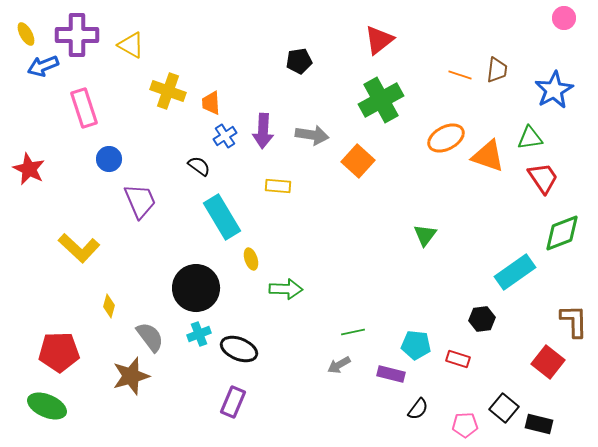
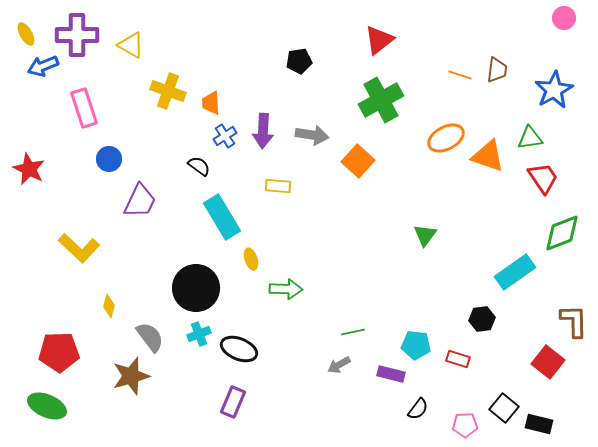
purple trapezoid at (140, 201): rotated 48 degrees clockwise
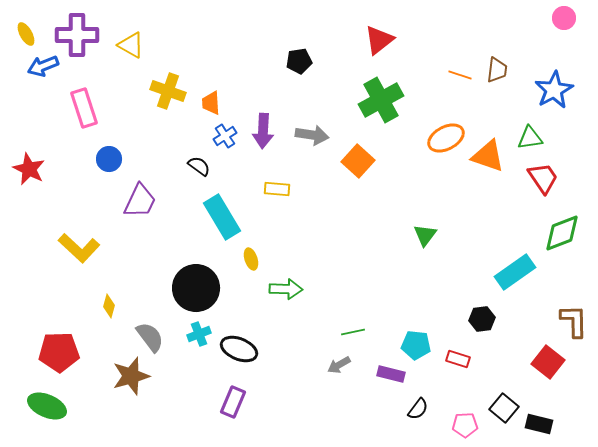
yellow rectangle at (278, 186): moved 1 px left, 3 px down
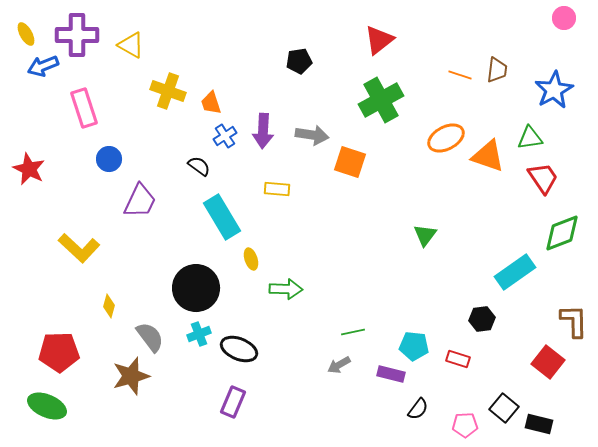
orange trapezoid at (211, 103): rotated 15 degrees counterclockwise
orange square at (358, 161): moved 8 px left, 1 px down; rotated 24 degrees counterclockwise
cyan pentagon at (416, 345): moved 2 px left, 1 px down
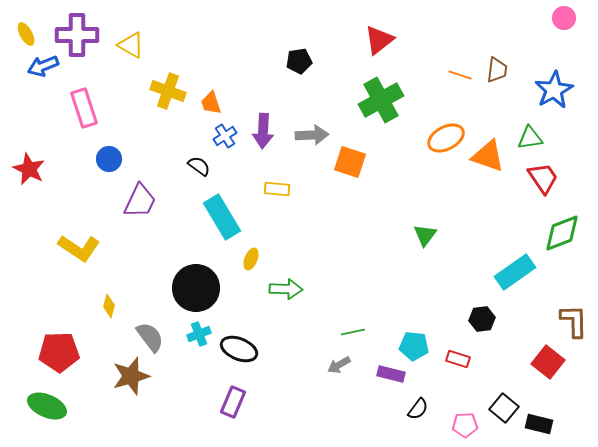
gray arrow at (312, 135): rotated 12 degrees counterclockwise
yellow L-shape at (79, 248): rotated 9 degrees counterclockwise
yellow ellipse at (251, 259): rotated 40 degrees clockwise
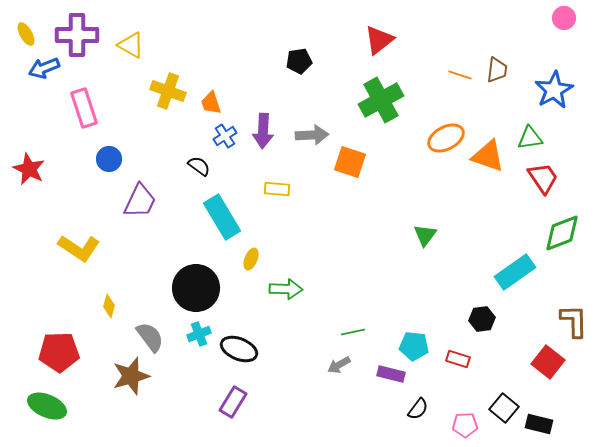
blue arrow at (43, 66): moved 1 px right, 2 px down
purple rectangle at (233, 402): rotated 8 degrees clockwise
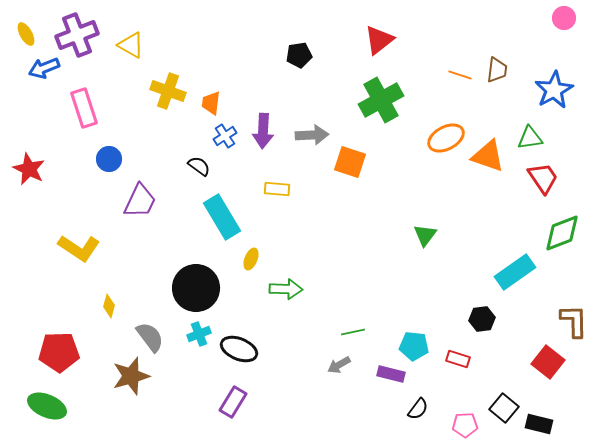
purple cross at (77, 35): rotated 21 degrees counterclockwise
black pentagon at (299, 61): moved 6 px up
orange trapezoid at (211, 103): rotated 25 degrees clockwise
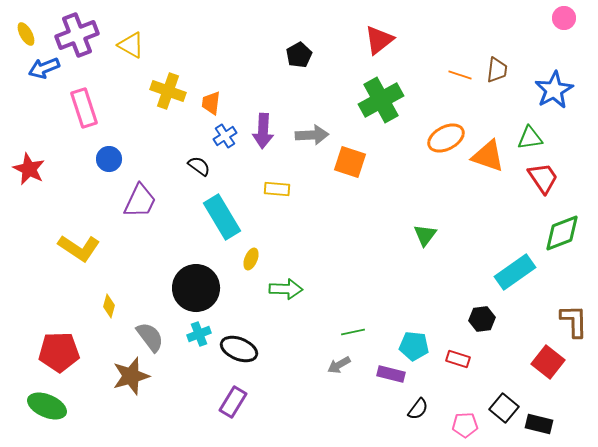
black pentagon at (299, 55): rotated 20 degrees counterclockwise
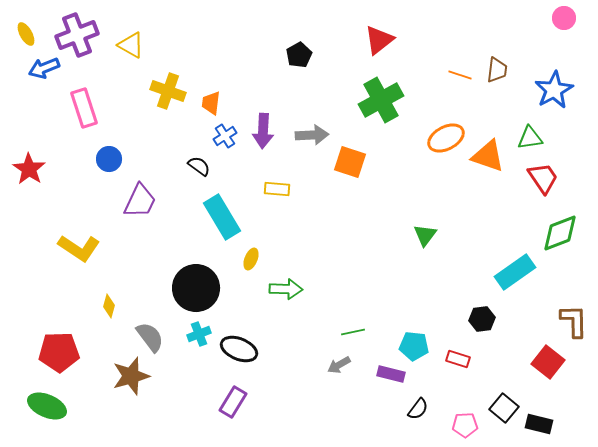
red star at (29, 169): rotated 8 degrees clockwise
green diamond at (562, 233): moved 2 px left
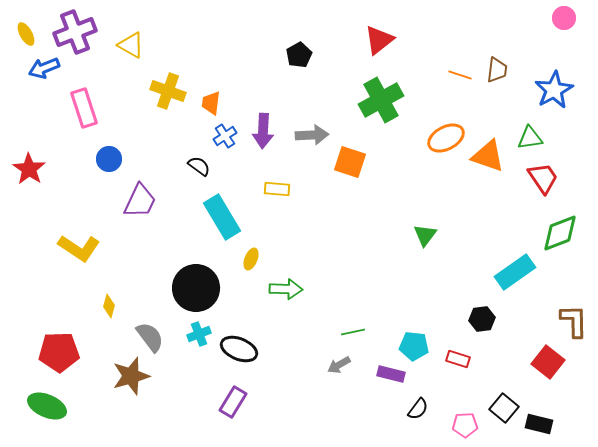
purple cross at (77, 35): moved 2 px left, 3 px up
